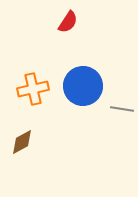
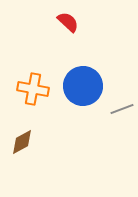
red semicircle: rotated 80 degrees counterclockwise
orange cross: rotated 24 degrees clockwise
gray line: rotated 30 degrees counterclockwise
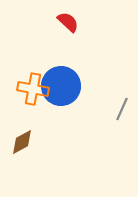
blue circle: moved 22 px left
gray line: rotated 45 degrees counterclockwise
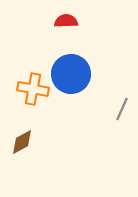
red semicircle: moved 2 px left, 1 px up; rotated 45 degrees counterclockwise
blue circle: moved 10 px right, 12 px up
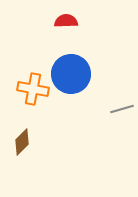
gray line: rotated 50 degrees clockwise
brown diamond: rotated 16 degrees counterclockwise
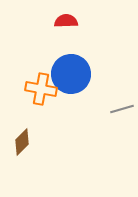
orange cross: moved 8 px right
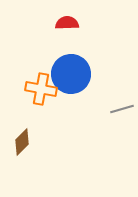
red semicircle: moved 1 px right, 2 px down
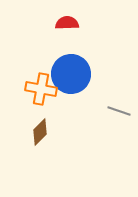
gray line: moved 3 px left, 2 px down; rotated 35 degrees clockwise
brown diamond: moved 18 px right, 10 px up
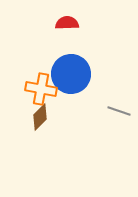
brown diamond: moved 15 px up
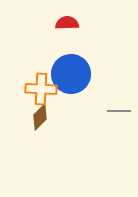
orange cross: rotated 8 degrees counterclockwise
gray line: rotated 20 degrees counterclockwise
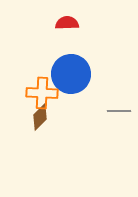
orange cross: moved 1 px right, 4 px down
